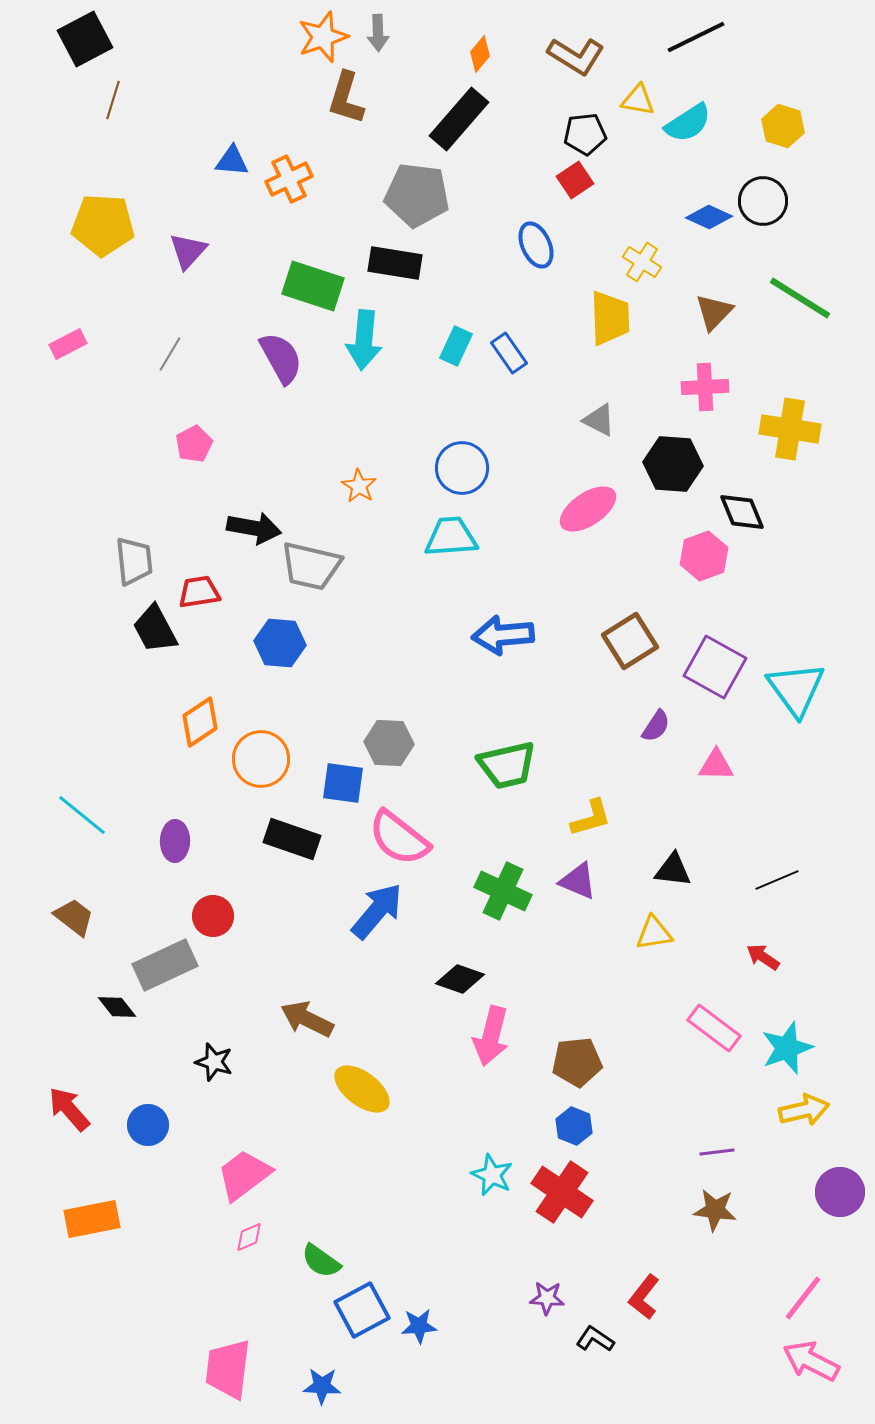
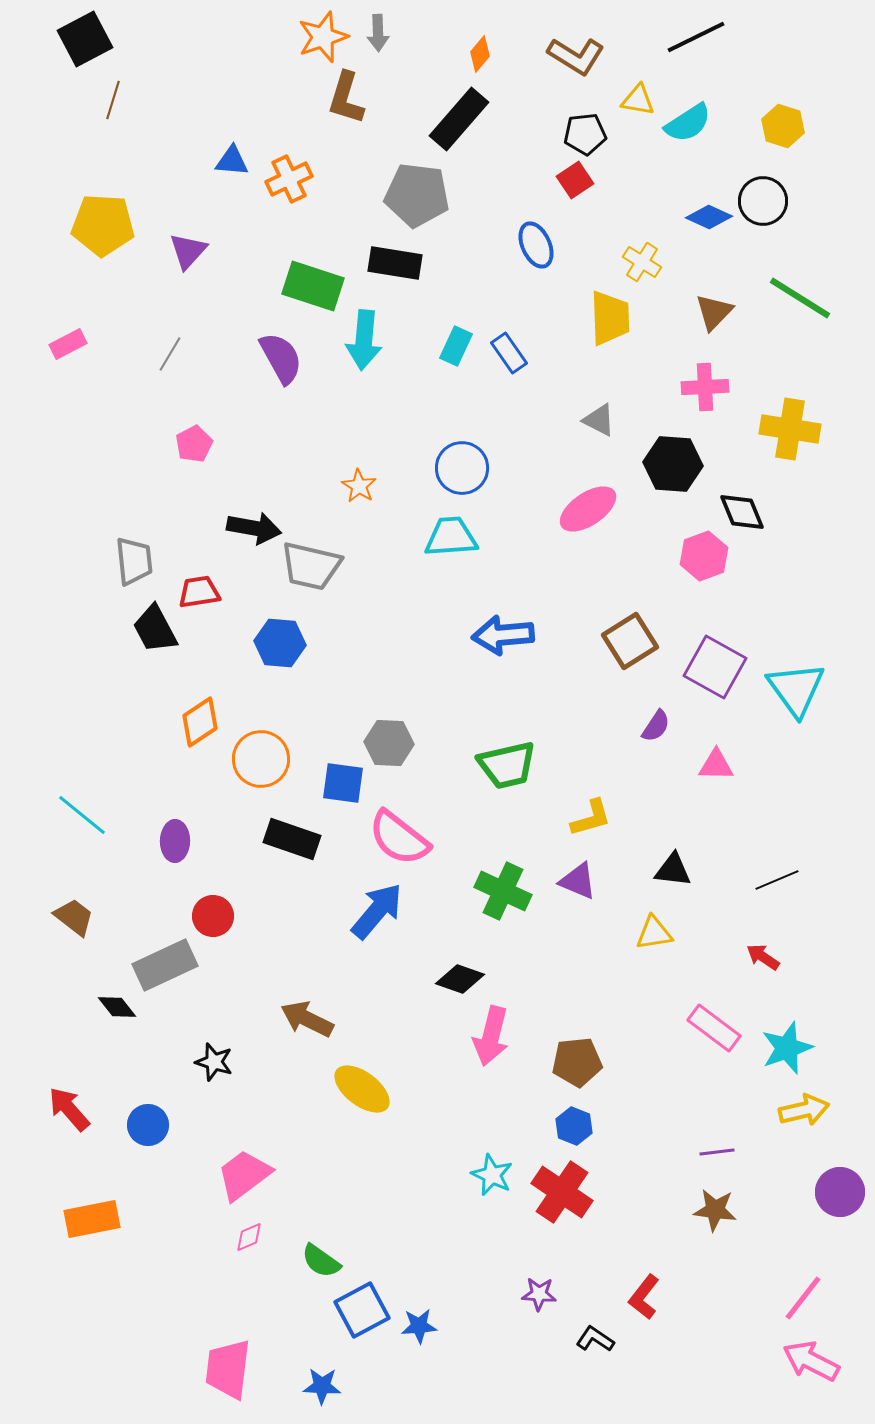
purple star at (547, 1298): moved 8 px left, 4 px up
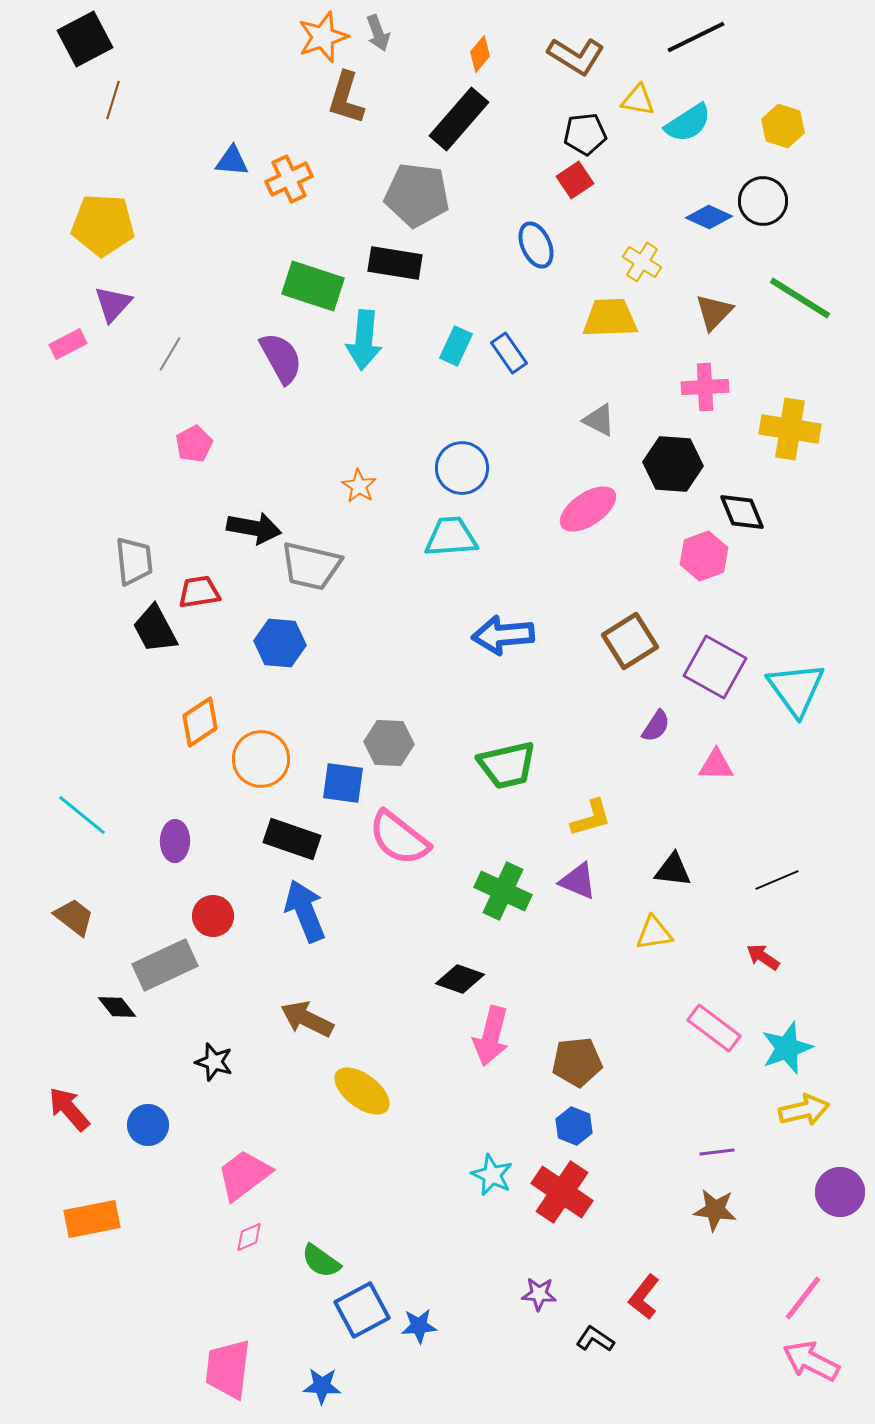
gray arrow at (378, 33): rotated 18 degrees counterclockwise
purple triangle at (188, 251): moved 75 px left, 53 px down
yellow trapezoid at (610, 318): rotated 90 degrees counterclockwise
blue arrow at (377, 911): moved 72 px left; rotated 62 degrees counterclockwise
yellow ellipse at (362, 1089): moved 2 px down
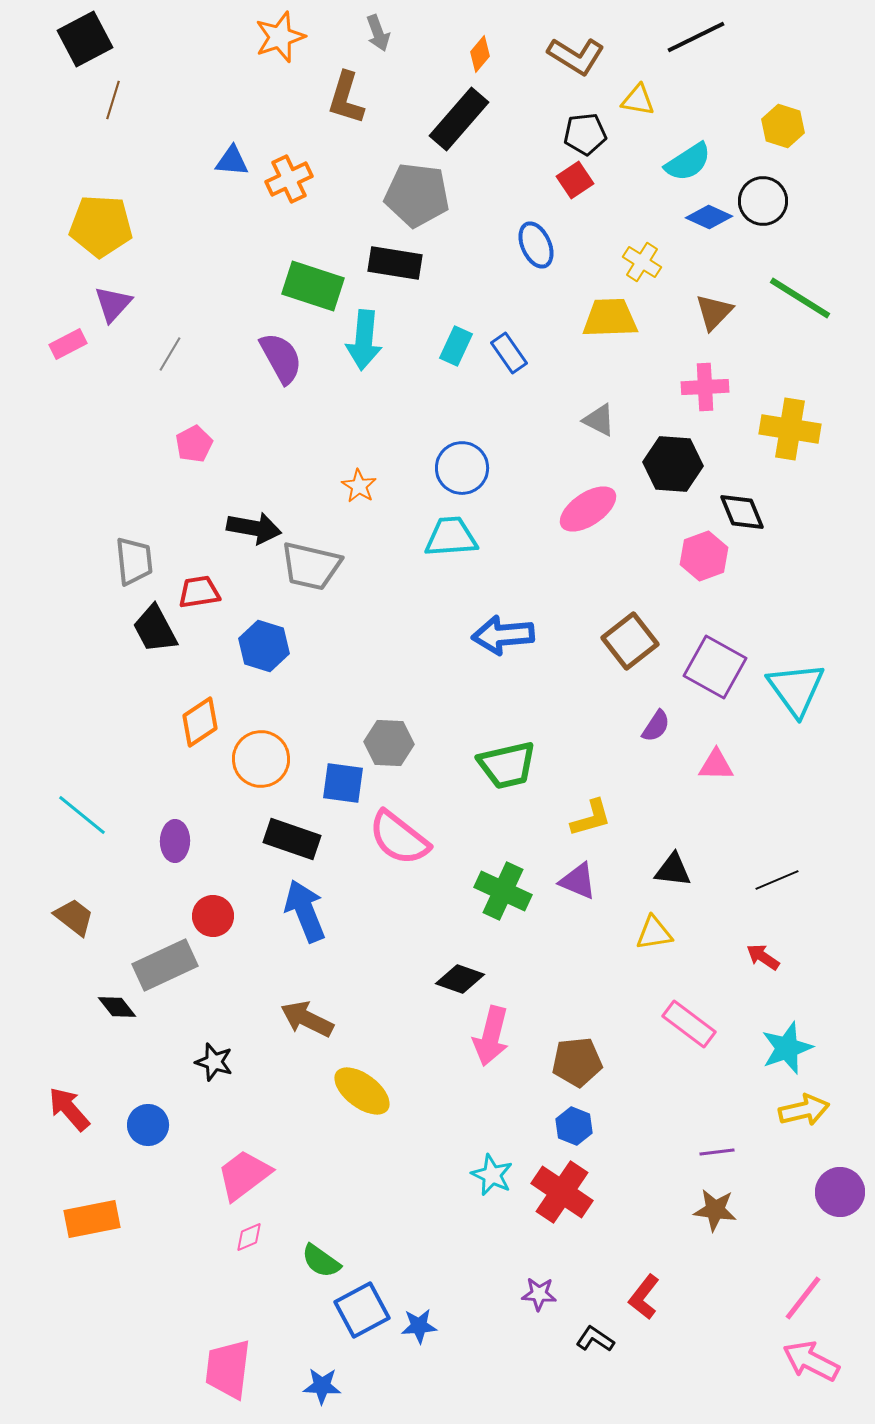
orange star at (323, 37): moved 43 px left
cyan semicircle at (688, 123): moved 39 px down
yellow pentagon at (103, 225): moved 2 px left, 1 px down
brown square at (630, 641): rotated 6 degrees counterclockwise
blue hexagon at (280, 643): moved 16 px left, 3 px down; rotated 12 degrees clockwise
pink rectangle at (714, 1028): moved 25 px left, 4 px up
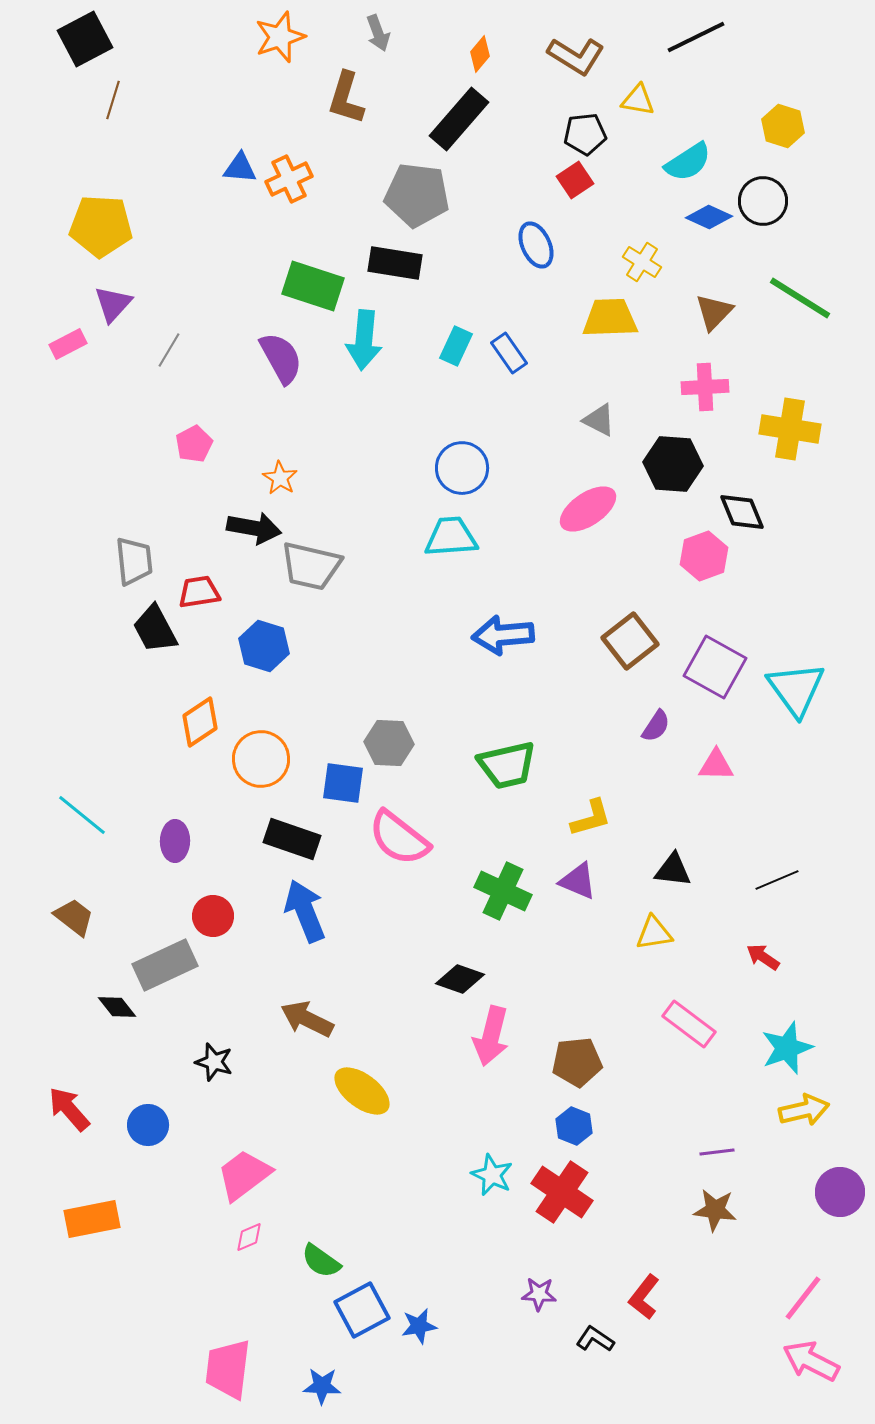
blue triangle at (232, 161): moved 8 px right, 7 px down
gray line at (170, 354): moved 1 px left, 4 px up
orange star at (359, 486): moved 79 px left, 8 px up
blue star at (419, 1326): rotated 6 degrees counterclockwise
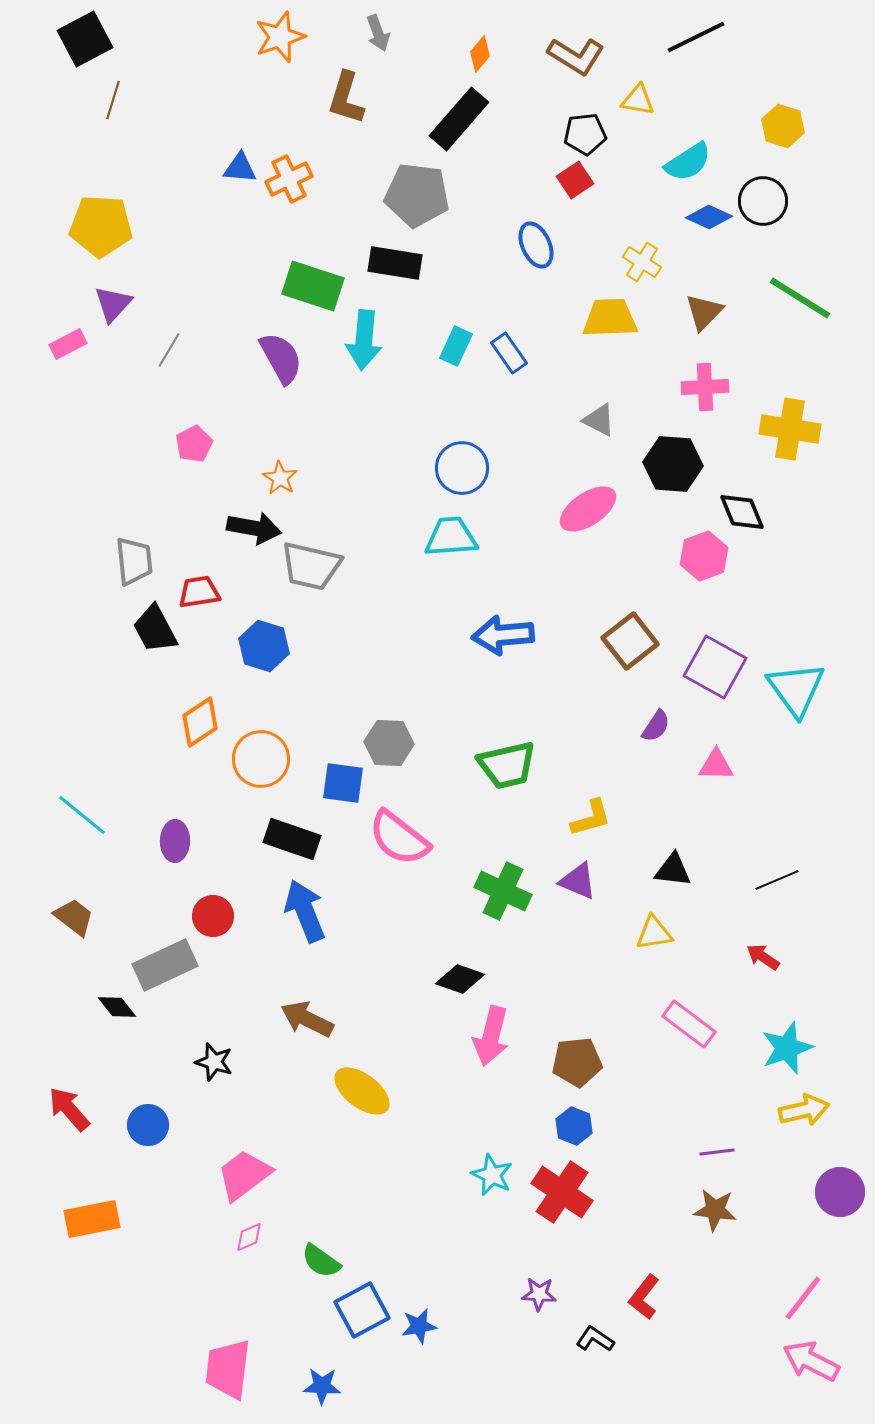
brown triangle at (714, 312): moved 10 px left
